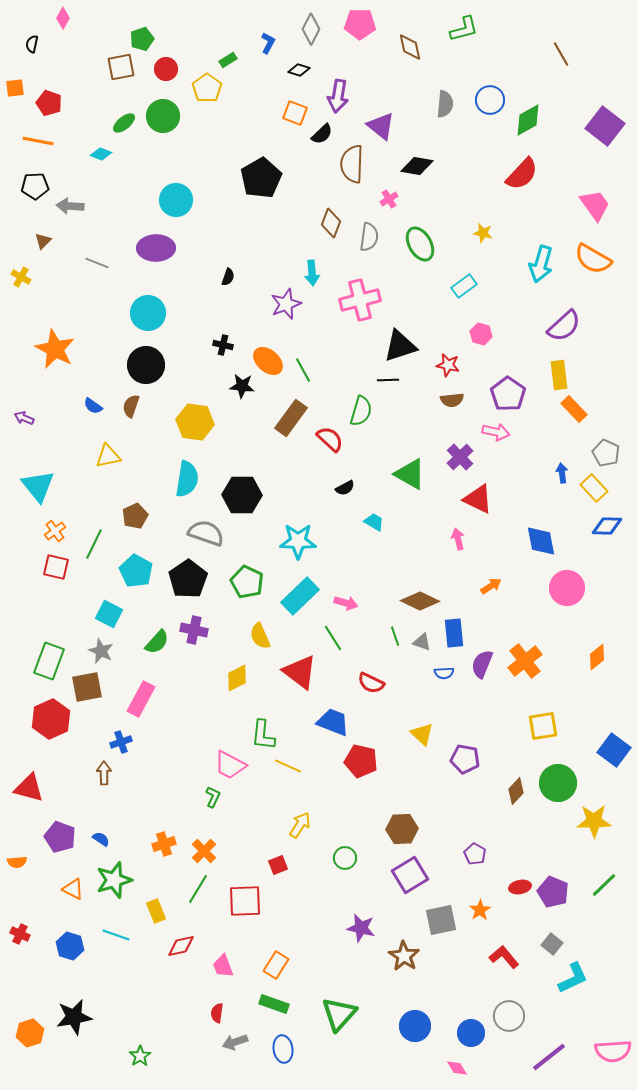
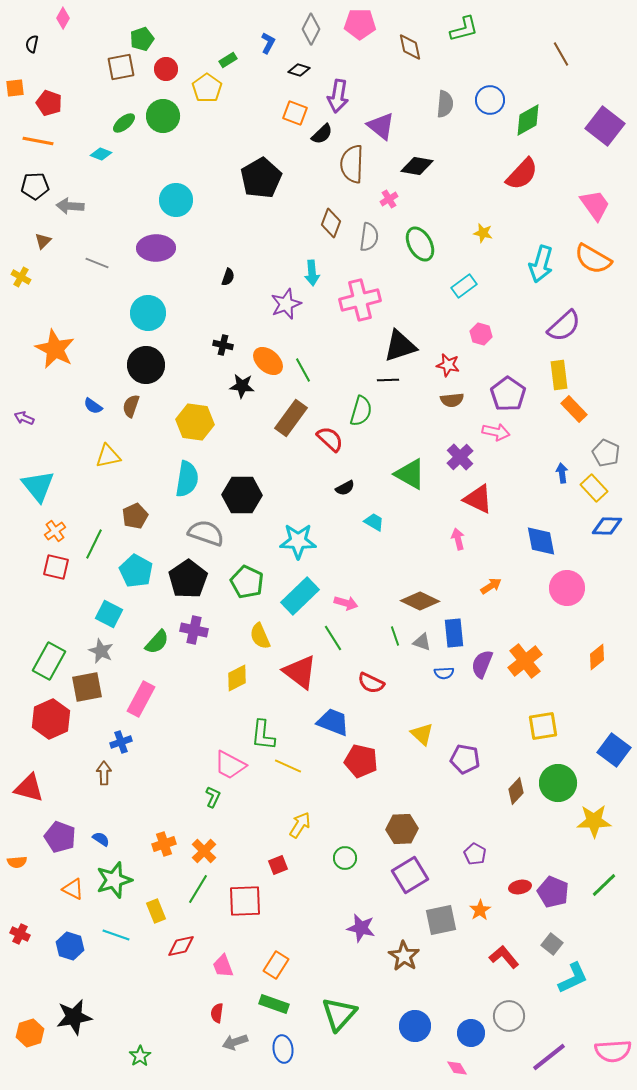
green rectangle at (49, 661): rotated 9 degrees clockwise
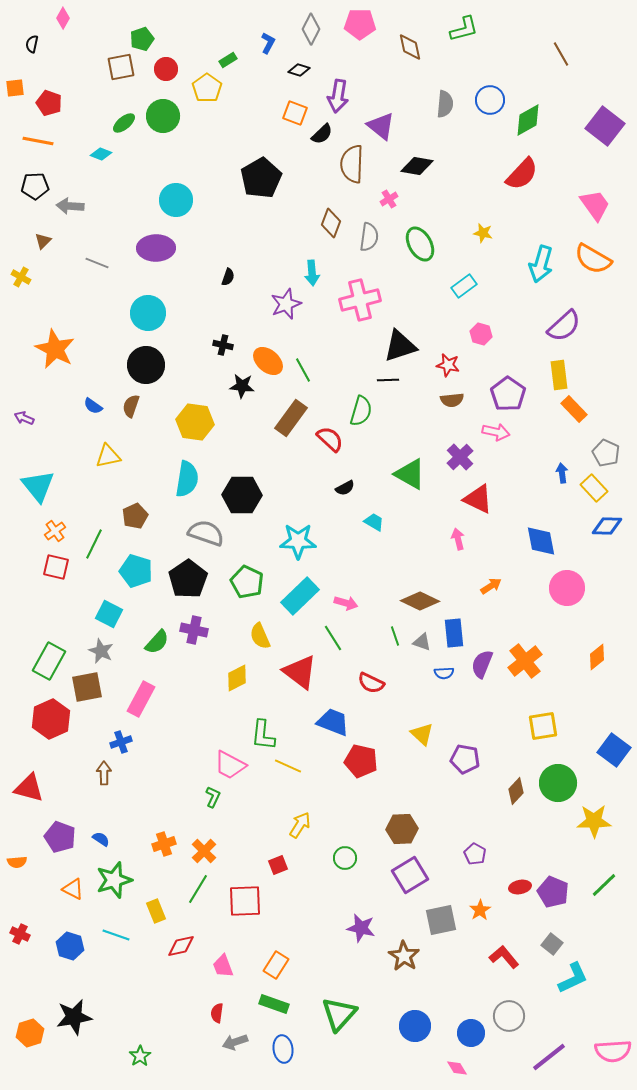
cyan pentagon at (136, 571): rotated 12 degrees counterclockwise
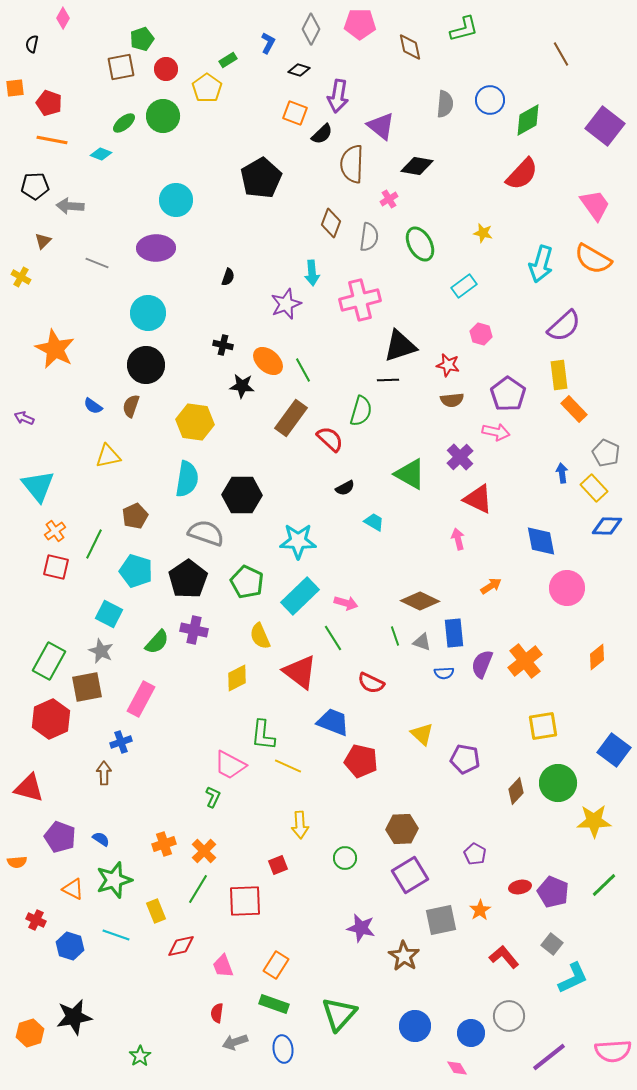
orange line at (38, 141): moved 14 px right, 1 px up
yellow arrow at (300, 825): rotated 144 degrees clockwise
red cross at (20, 934): moved 16 px right, 14 px up
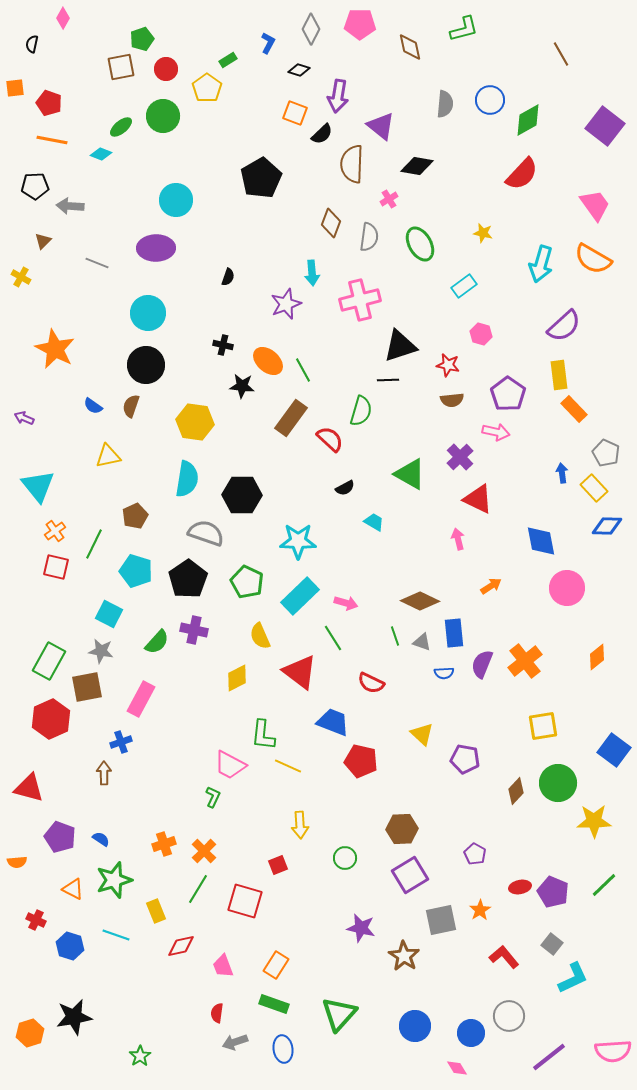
green ellipse at (124, 123): moved 3 px left, 4 px down
gray star at (101, 651): rotated 15 degrees counterclockwise
red square at (245, 901): rotated 18 degrees clockwise
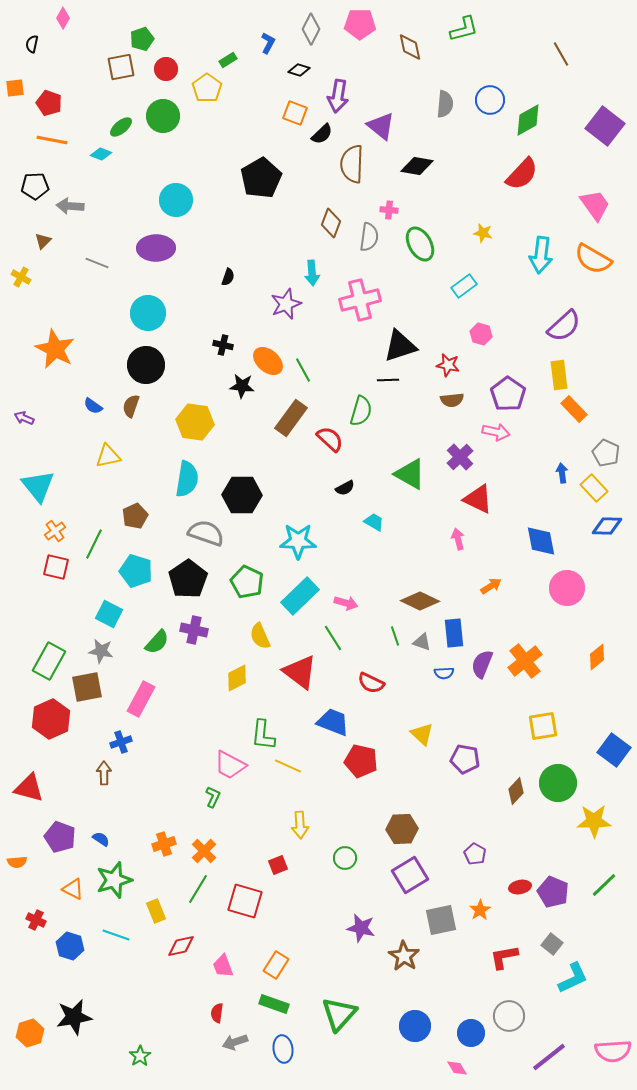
pink cross at (389, 199): moved 11 px down; rotated 36 degrees clockwise
cyan arrow at (541, 264): moved 9 px up; rotated 9 degrees counterclockwise
red L-shape at (504, 957): rotated 60 degrees counterclockwise
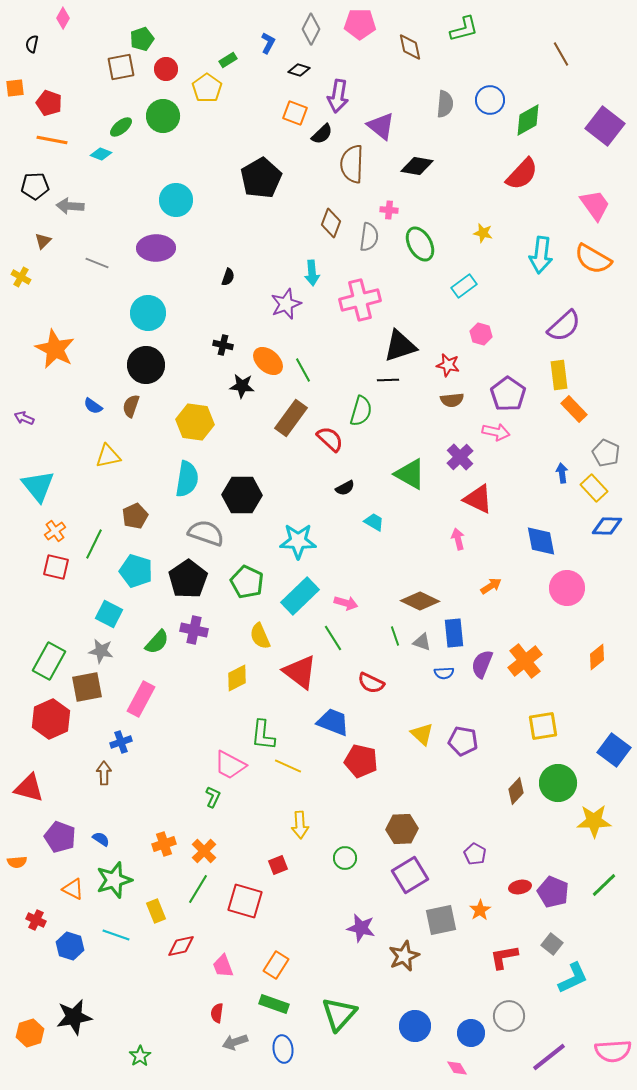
purple pentagon at (465, 759): moved 2 px left, 18 px up
brown star at (404, 956): rotated 16 degrees clockwise
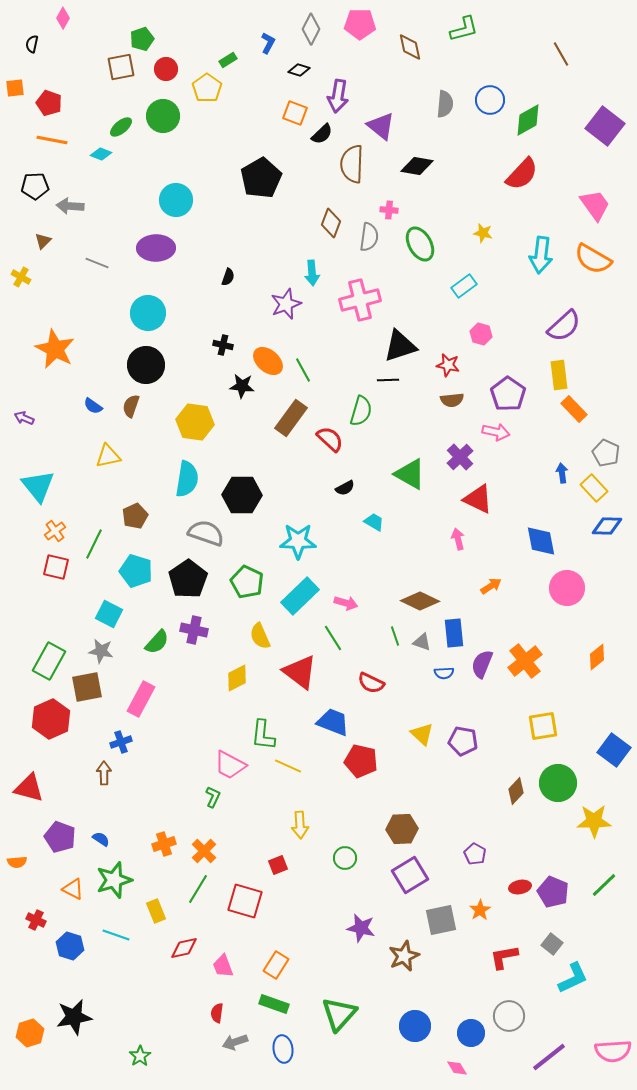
red diamond at (181, 946): moved 3 px right, 2 px down
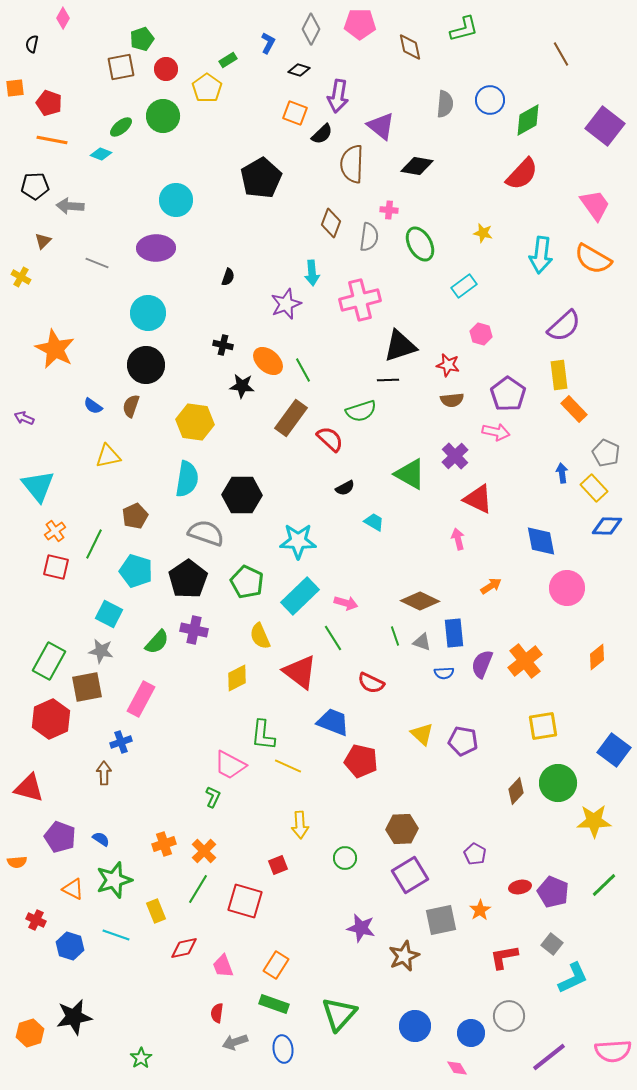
green semicircle at (361, 411): rotated 56 degrees clockwise
purple cross at (460, 457): moved 5 px left, 1 px up
green star at (140, 1056): moved 1 px right, 2 px down
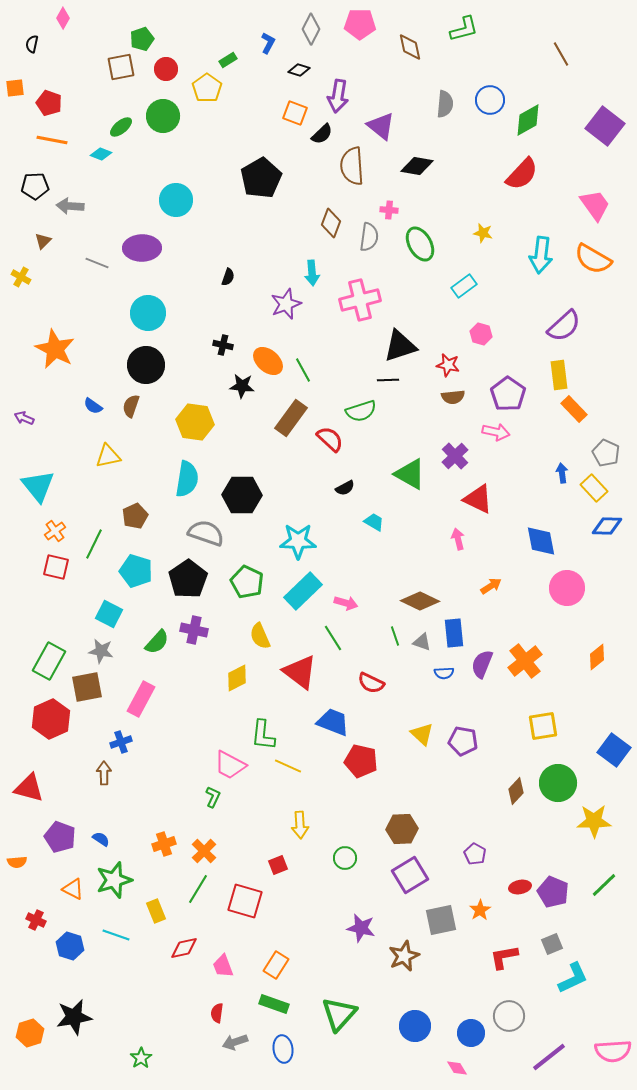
brown semicircle at (352, 164): moved 2 px down; rotated 6 degrees counterclockwise
purple ellipse at (156, 248): moved 14 px left
brown semicircle at (452, 400): moved 1 px right, 3 px up
cyan rectangle at (300, 596): moved 3 px right, 5 px up
gray square at (552, 944): rotated 30 degrees clockwise
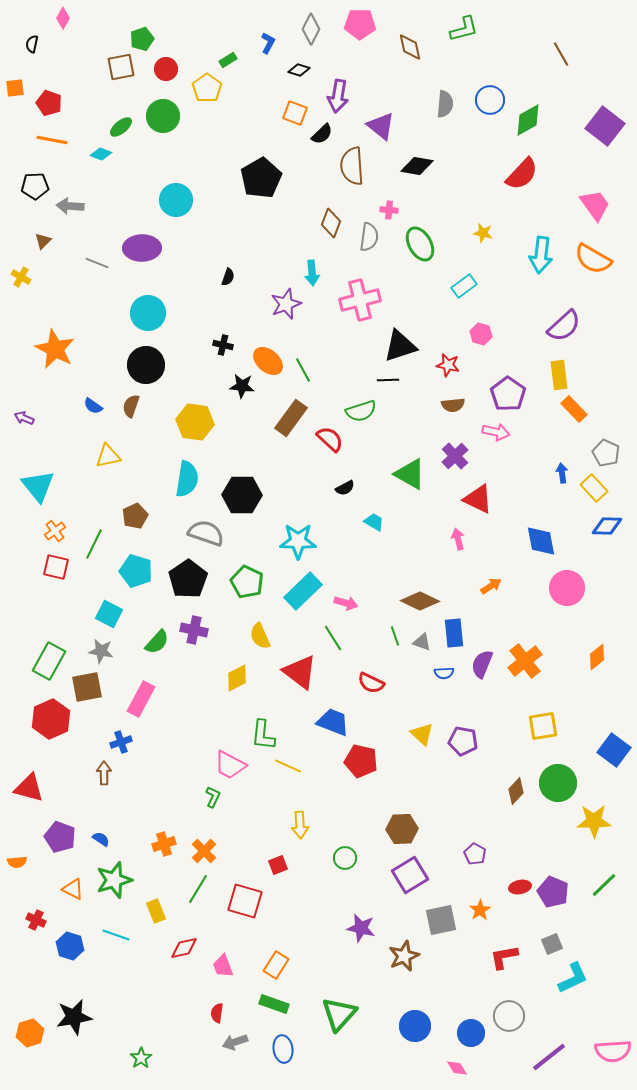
brown semicircle at (453, 397): moved 8 px down
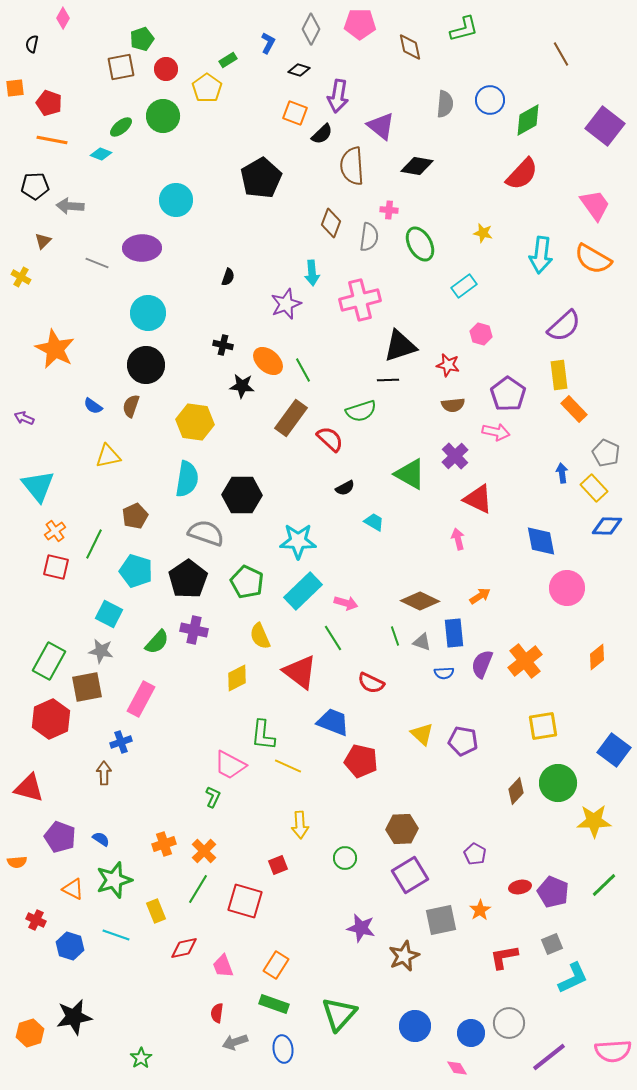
orange arrow at (491, 586): moved 11 px left, 10 px down
gray circle at (509, 1016): moved 7 px down
